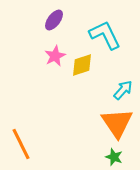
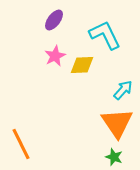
yellow diamond: rotated 15 degrees clockwise
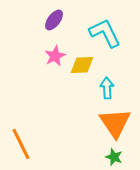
cyan L-shape: moved 2 px up
cyan arrow: moved 16 px left, 2 px up; rotated 45 degrees counterclockwise
orange triangle: moved 2 px left
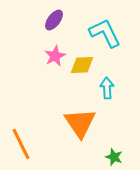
orange triangle: moved 35 px left
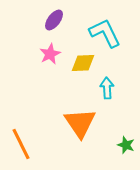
pink star: moved 5 px left, 2 px up
yellow diamond: moved 1 px right, 2 px up
green star: moved 12 px right, 12 px up
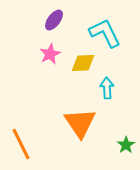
green star: rotated 18 degrees clockwise
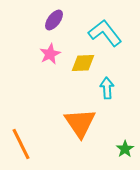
cyan L-shape: rotated 12 degrees counterclockwise
green star: moved 1 px left, 4 px down
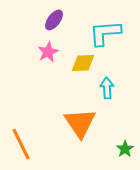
cyan L-shape: rotated 56 degrees counterclockwise
pink star: moved 2 px left, 2 px up
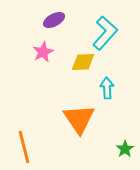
purple ellipse: rotated 25 degrees clockwise
cyan L-shape: rotated 136 degrees clockwise
pink star: moved 5 px left
yellow diamond: moved 1 px up
orange triangle: moved 1 px left, 4 px up
orange line: moved 3 px right, 3 px down; rotated 12 degrees clockwise
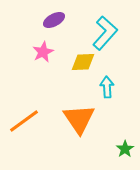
cyan arrow: moved 1 px up
orange line: moved 26 px up; rotated 68 degrees clockwise
